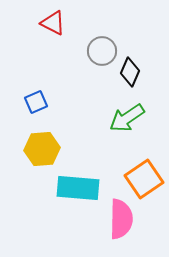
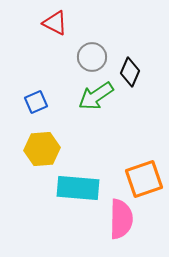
red triangle: moved 2 px right
gray circle: moved 10 px left, 6 px down
green arrow: moved 31 px left, 22 px up
orange square: rotated 15 degrees clockwise
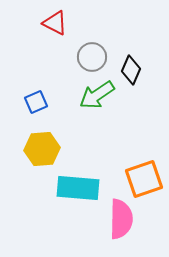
black diamond: moved 1 px right, 2 px up
green arrow: moved 1 px right, 1 px up
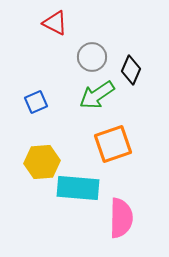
yellow hexagon: moved 13 px down
orange square: moved 31 px left, 35 px up
pink semicircle: moved 1 px up
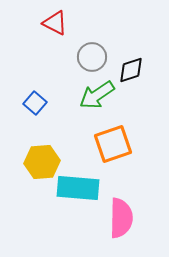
black diamond: rotated 48 degrees clockwise
blue square: moved 1 px left, 1 px down; rotated 25 degrees counterclockwise
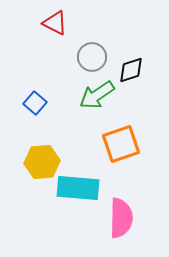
orange square: moved 8 px right
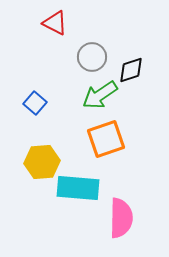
green arrow: moved 3 px right
orange square: moved 15 px left, 5 px up
